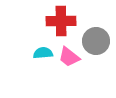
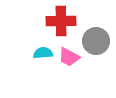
pink trapezoid: rotated 10 degrees counterclockwise
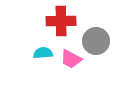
pink trapezoid: moved 2 px right, 2 px down
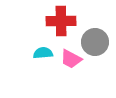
gray circle: moved 1 px left, 1 px down
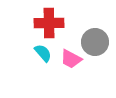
red cross: moved 12 px left, 2 px down
cyan semicircle: rotated 54 degrees clockwise
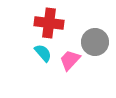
red cross: rotated 8 degrees clockwise
pink trapezoid: moved 1 px left, 1 px down; rotated 105 degrees clockwise
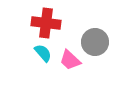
red cross: moved 3 px left
pink trapezoid: rotated 90 degrees counterclockwise
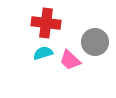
cyan semicircle: rotated 66 degrees counterclockwise
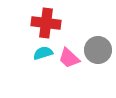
gray circle: moved 3 px right, 8 px down
pink trapezoid: moved 1 px left, 2 px up
